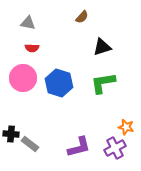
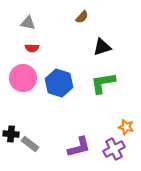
purple cross: moved 1 px left, 1 px down
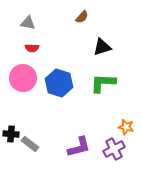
green L-shape: rotated 12 degrees clockwise
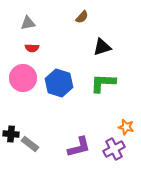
gray triangle: rotated 21 degrees counterclockwise
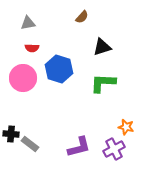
blue hexagon: moved 14 px up
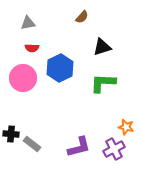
blue hexagon: moved 1 px right, 1 px up; rotated 16 degrees clockwise
gray rectangle: moved 2 px right
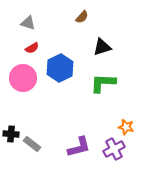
gray triangle: rotated 28 degrees clockwise
red semicircle: rotated 32 degrees counterclockwise
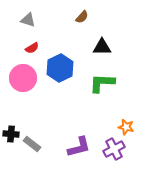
gray triangle: moved 3 px up
black triangle: rotated 18 degrees clockwise
green L-shape: moved 1 px left
